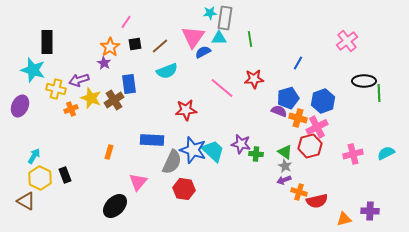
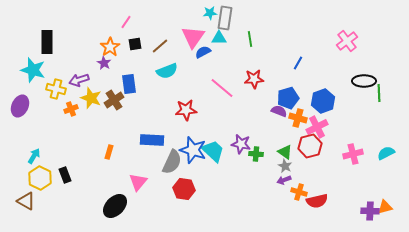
orange triangle at (344, 219): moved 41 px right, 12 px up
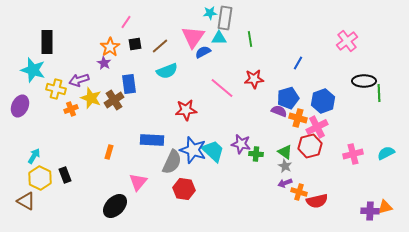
purple arrow at (284, 180): moved 1 px right, 3 px down
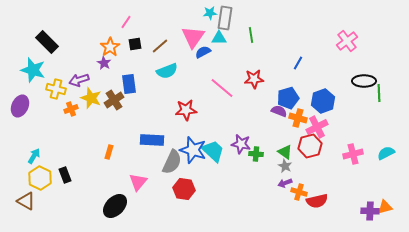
green line at (250, 39): moved 1 px right, 4 px up
black rectangle at (47, 42): rotated 45 degrees counterclockwise
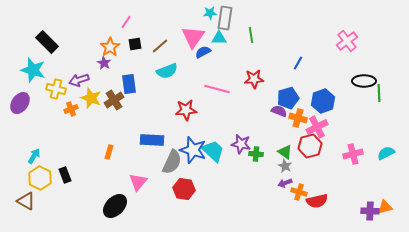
pink line at (222, 88): moved 5 px left, 1 px down; rotated 25 degrees counterclockwise
purple ellipse at (20, 106): moved 3 px up; rotated 10 degrees clockwise
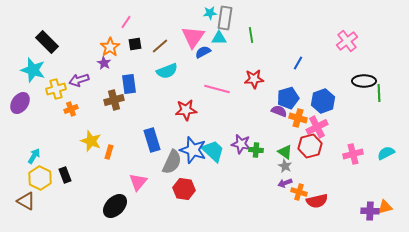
yellow cross at (56, 89): rotated 30 degrees counterclockwise
yellow star at (91, 98): moved 43 px down
brown cross at (114, 100): rotated 18 degrees clockwise
blue rectangle at (152, 140): rotated 70 degrees clockwise
green cross at (256, 154): moved 4 px up
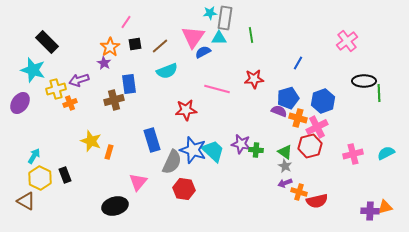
orange cross at (71, 109): moved 1 px left, 6 px up
black ellipse at (115, 206): rotated 30 degrees clockwise
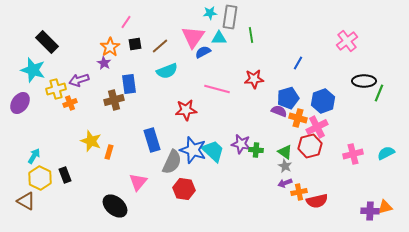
gray rectangle at (225, 18): moved 5 px right, 1 px up
green line at (379, 93): rotated 24 degrees clockwise
orange cross at (299, 192): rotated 28 degrees counterclockwise
black ellipse at (115, 206): rotated 55 degrees clockwise
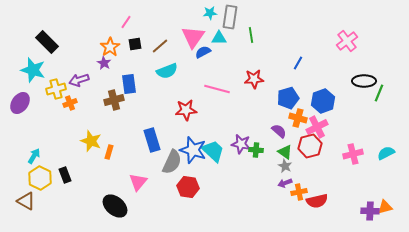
purple semicircle at (279, 111): moved 20 px down; rotated 21 degrees clockwise
red hexagon at (184, 189): moved 4 px right, 2 px up
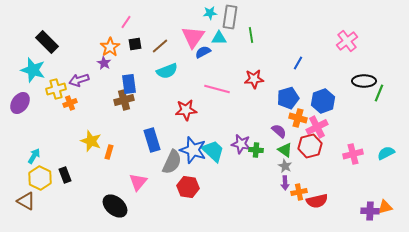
brown cross at (114, 100): moved 10 px right
green triangle at (285, 152): moved 2 px up
purple arrow at (285, 183): rotated 72 degrees counterclockwise
